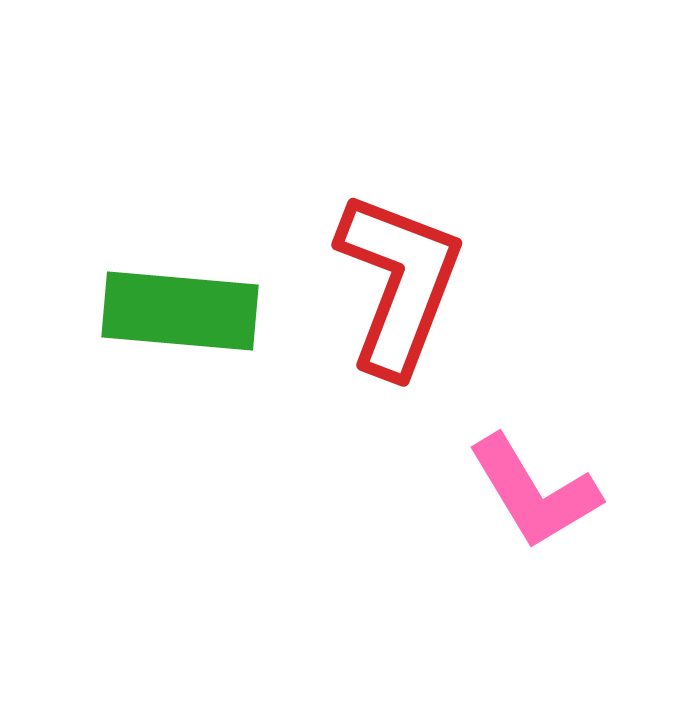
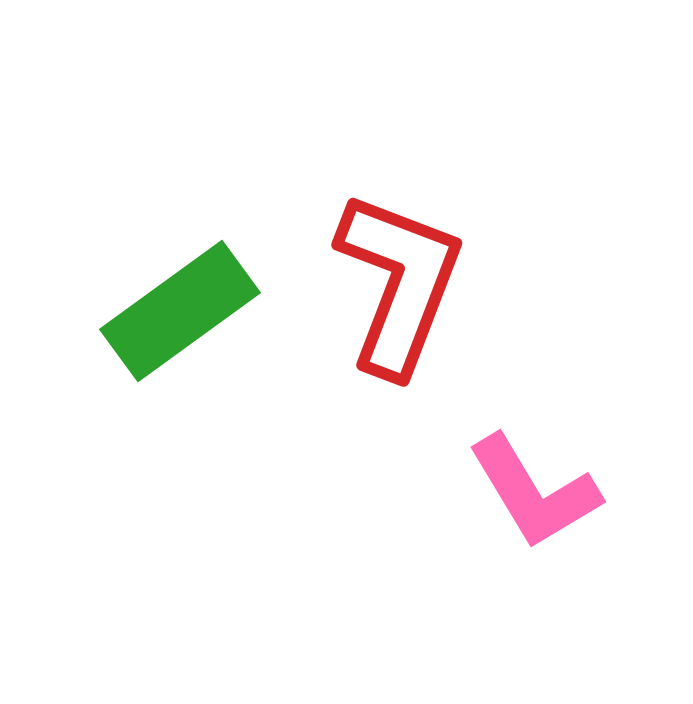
green rectangle: rotated 41 degrees counterclockwise
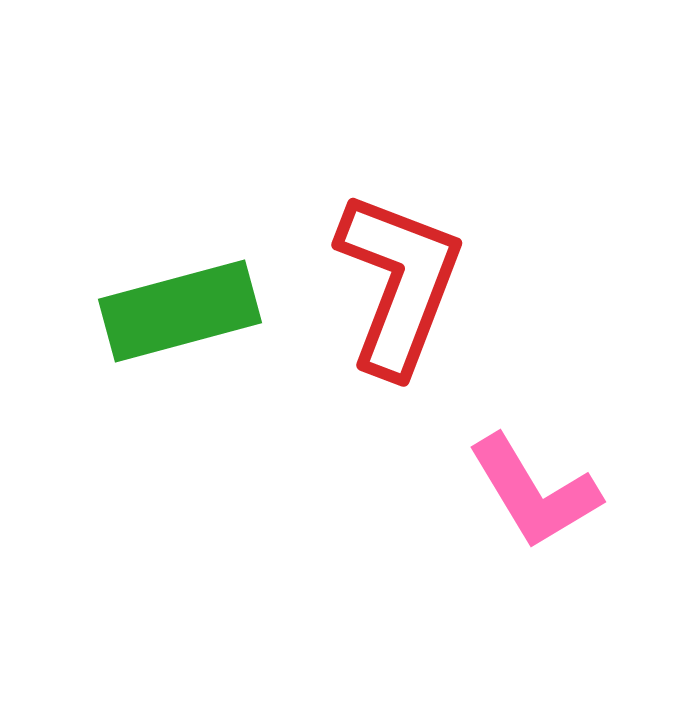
green rectangle: rotated 21 degrees clockwise
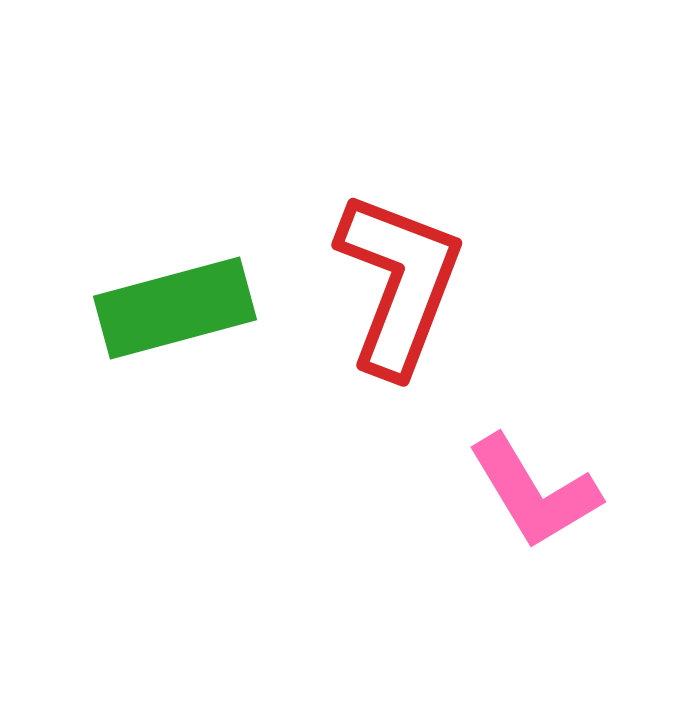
green rectangle: moved 5 px left, 3 px up
